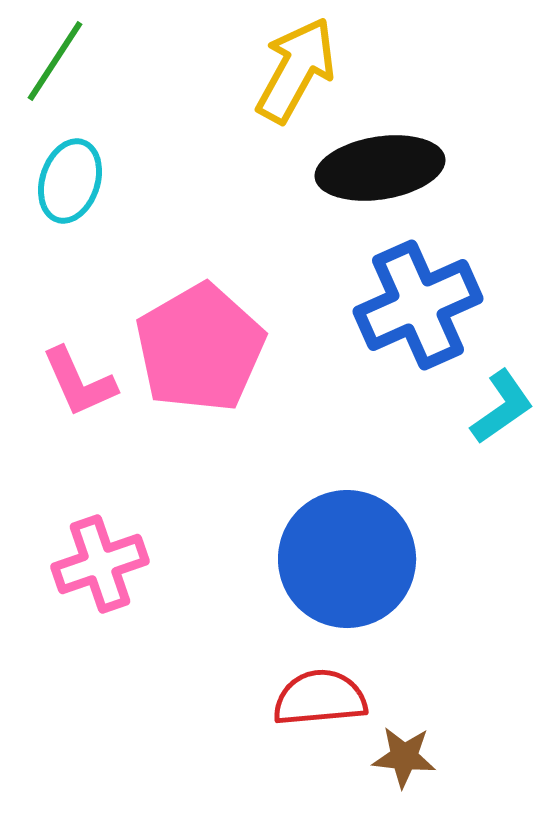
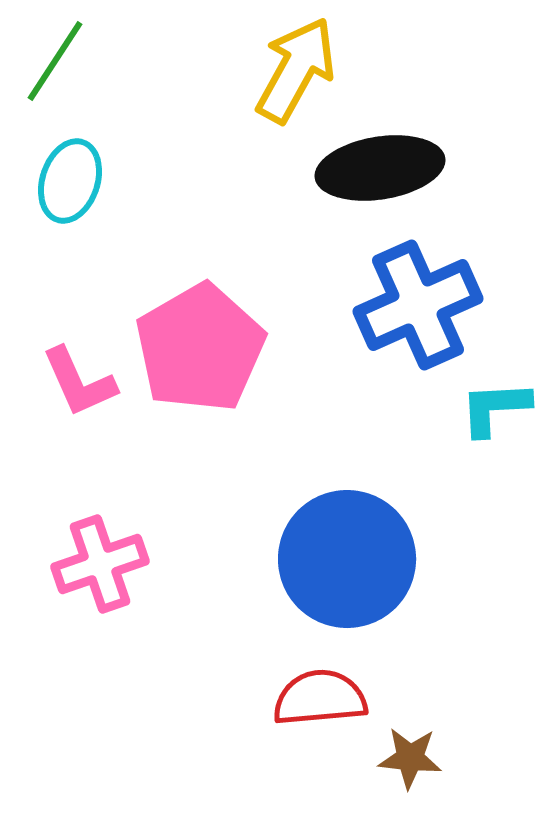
cyan L-shape: moved 7 px left, 1 px down; rotated 148 degrees counterclockwise
brown star: moved 6 px right, 1 px down
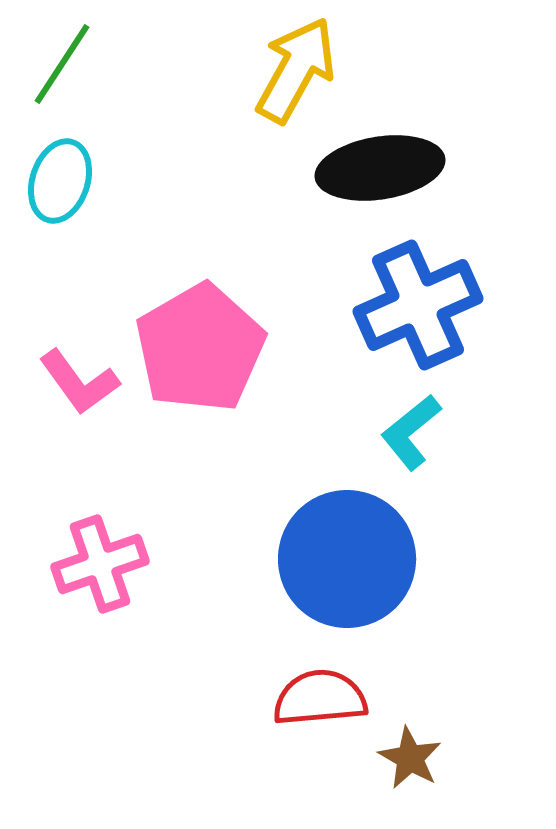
green line: moved 7 px right, 3 px down
cyan ellipse: moved 10 px left
pink L-shape: rotated 12 degrees counterclockwise
cyan L-shape: moved 84 px left, 24 px down; rotated 36 degrees counterclockwise
brown star: rotated 24 degrees clockwise
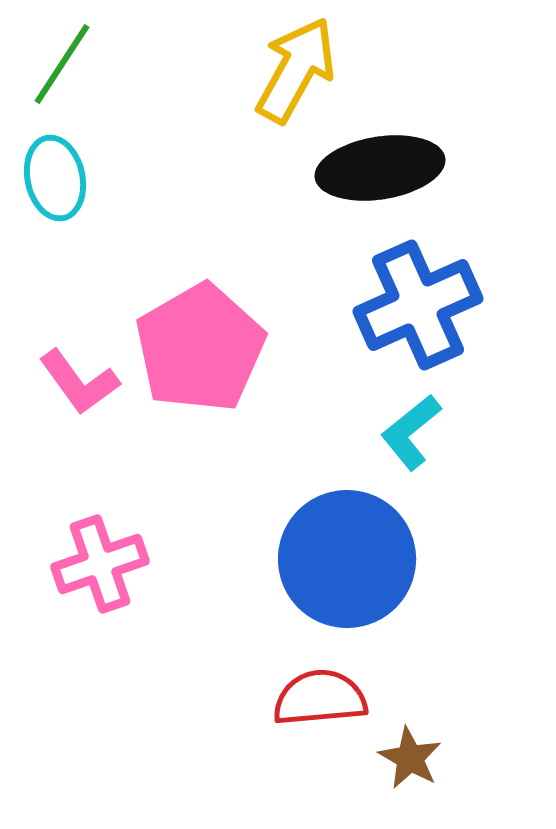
cyan ellipse: moved 5 px left, 3 px up; rotated 30 degrees counterclockwise
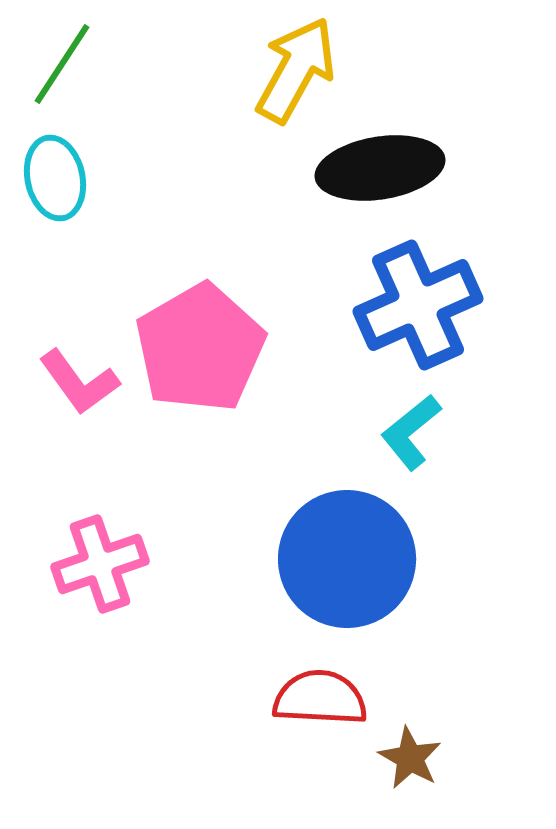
red semicircle: rotated 8 degrees clockwise
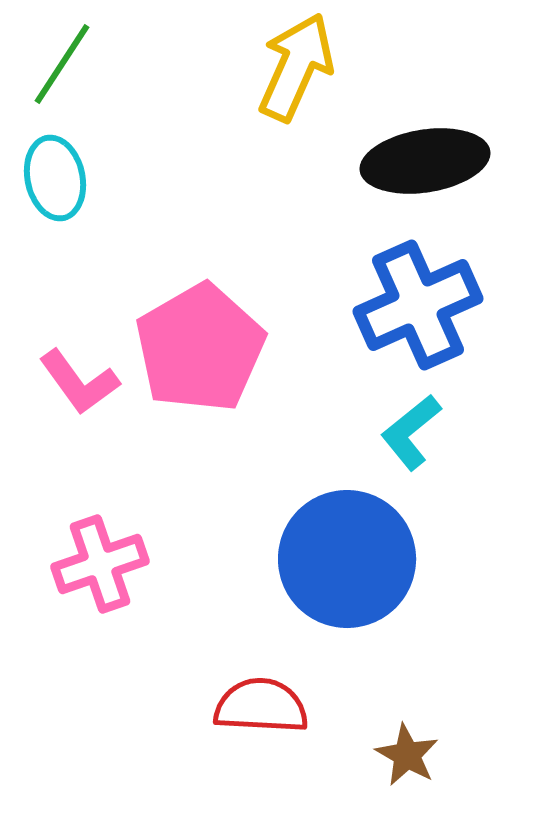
yellow arrow: moved 3 px up; rotated 5 degrees counterclockwise
black ellipse: moved 45 px right, 7 px up
red semicircle: moved 59 px left, 8 px down
brown star: moved 3 px left, 3 px up
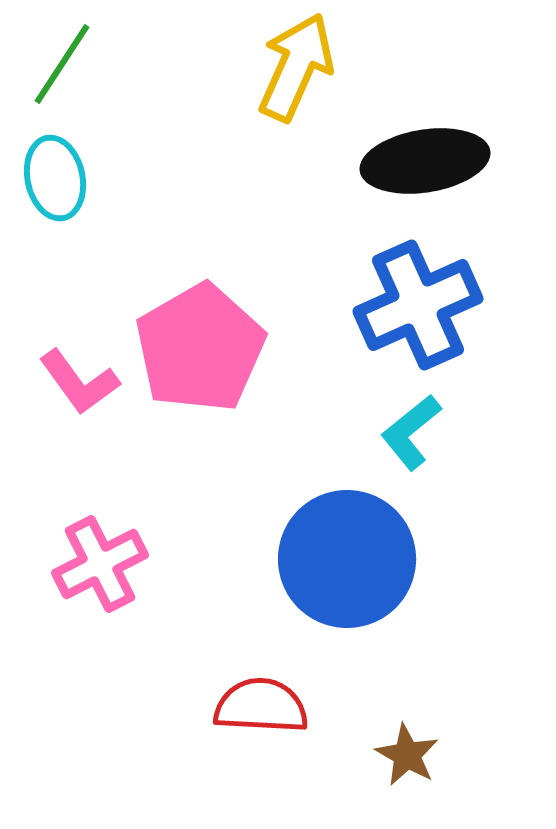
pink cross: rotated 8 degrees counterclockwise
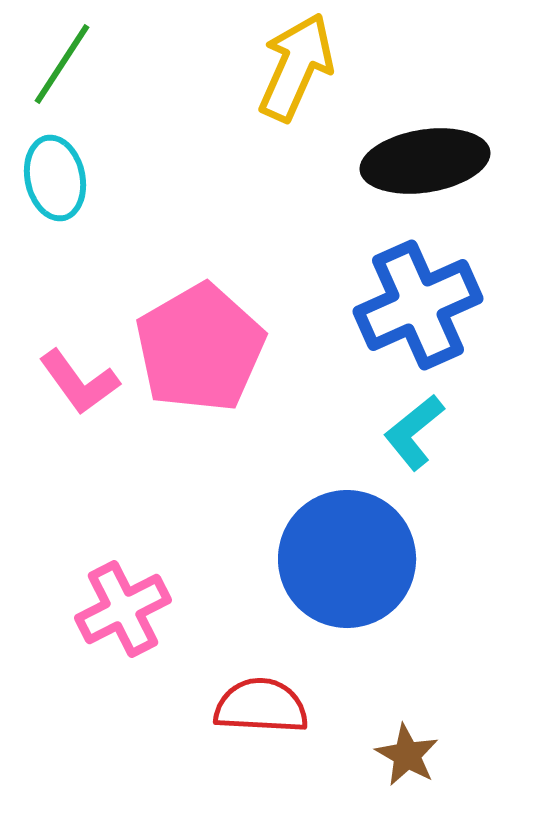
cyan L-shape: moved 3 px right
pink cross: moved 23 px right, 45 px down
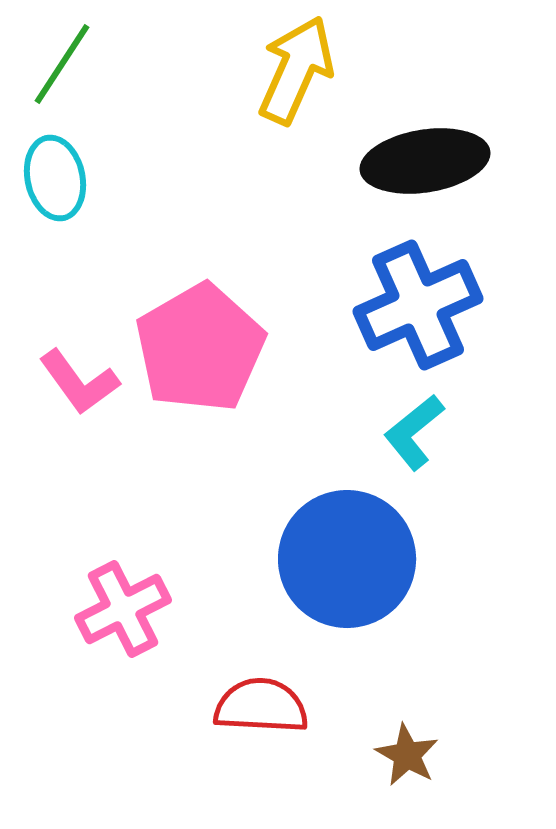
yellow arrow: moved 3 px down
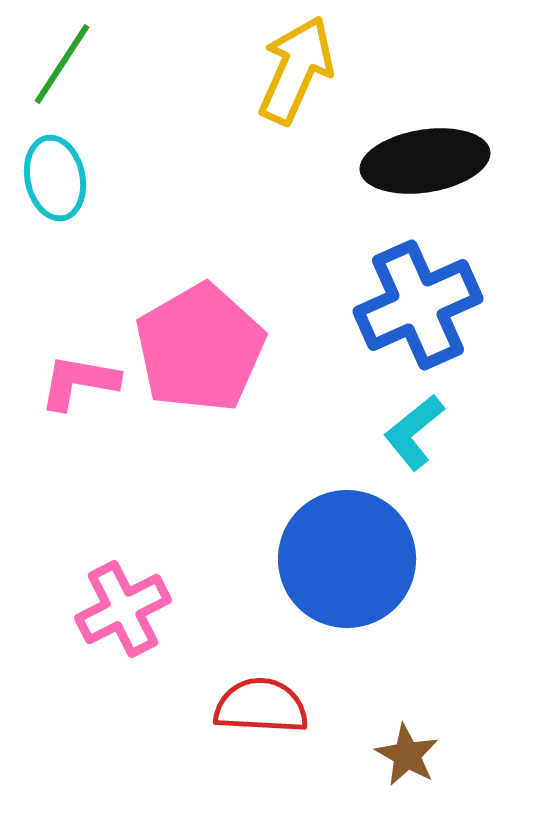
pink L-shape: rotated 136 degrees clockwise
